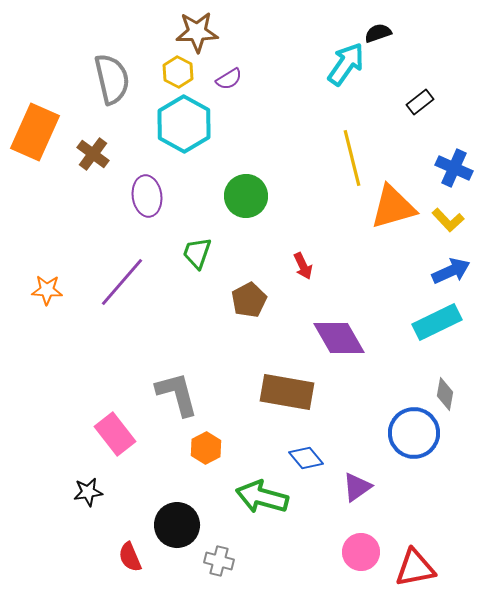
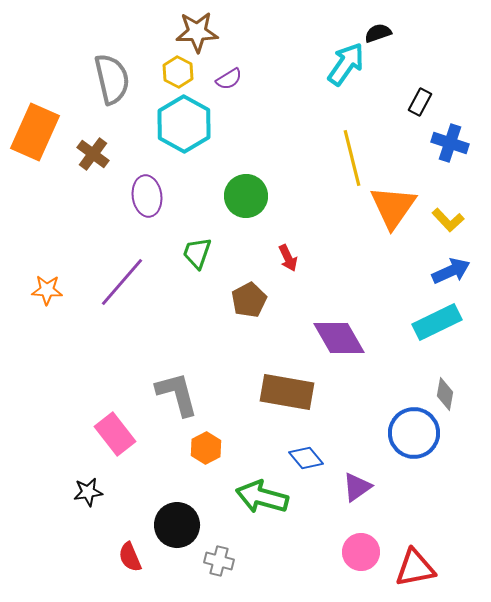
black rectangle: rotated 24 degrees counterclockwise
blue cross: moved 4 px left, 25 px up; rotated 6 degrees counterclockwise
orange triangle: rotated 39 degrees counterclockwise
red arrow: moved 15 px left, 8 px up
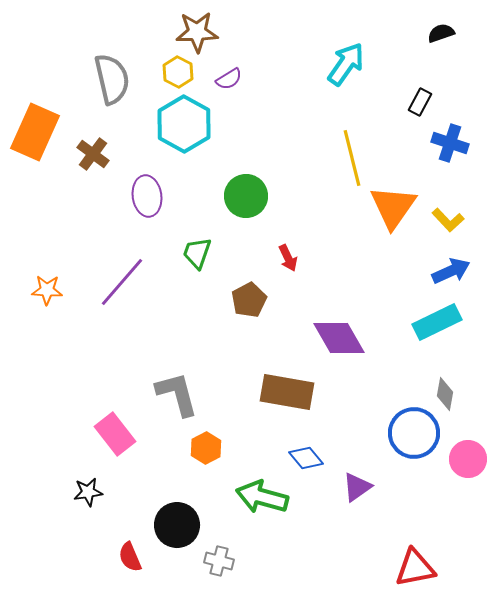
black semicircle: moved 63 px right
pink circle: moved 107 px right, 93 px up
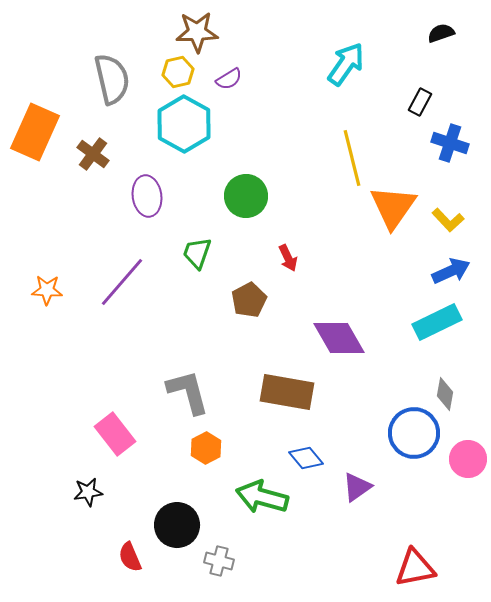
yellow hexagon: rotated 20 degrees clockwise
gray L-shape: moved 11 px right, 2 px up
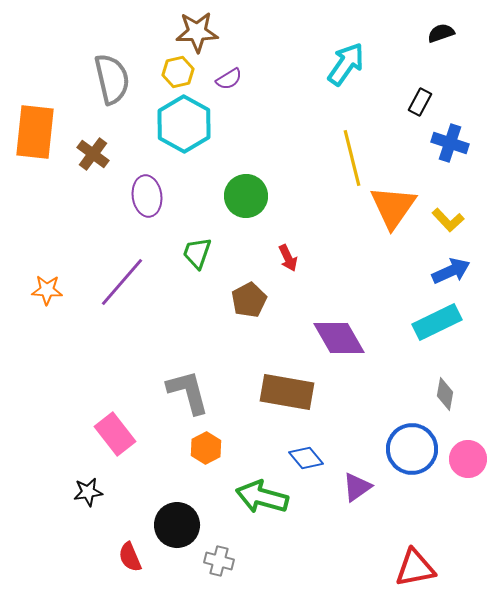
orange rectangle: rotated 18 degrees counterclockwise
blue circle: moved 2 px left, 16 px down
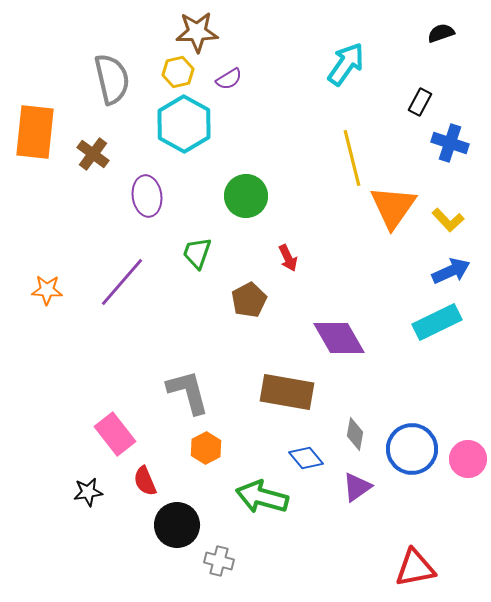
gray diamond: moved 90 px left, 40 px down
red semicircle: moved 15 px right, 76 px up
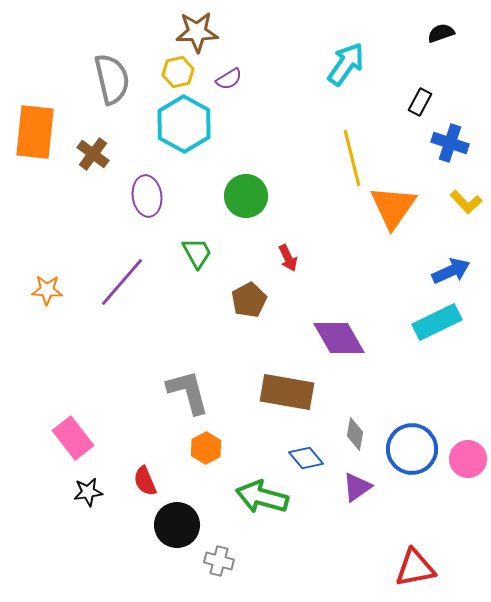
yellow L-shape: moved 18 px right, 18 px up
green trapezoid: rotated 132 degrees clockwise
pink rectangle: moved 42 px left, 4 px down
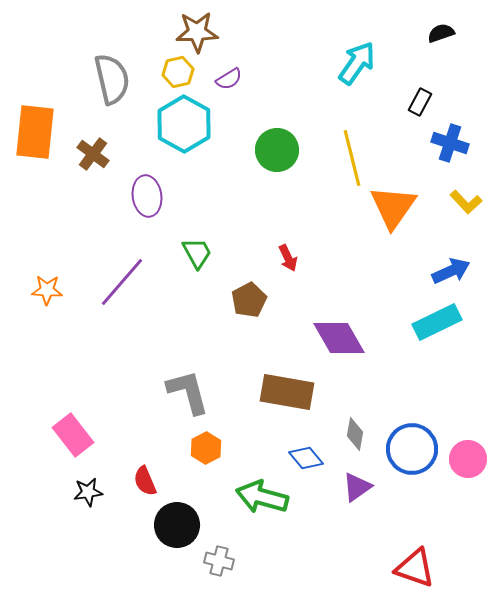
cyan arrow: moved 11 px right, 1 px up
green circle: moved 31 px right, 46 px up
pink rectangle: moved 3 px up
red triangle: rotated 30 degrees clockwise
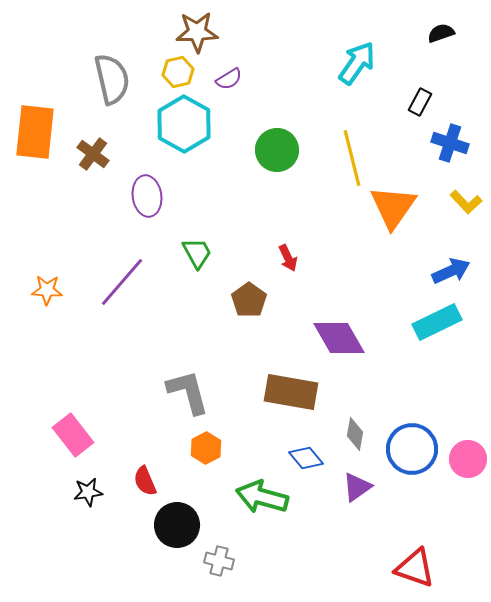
brown pentagon: rotated 8 degrees counterclockwise
brown rectangle: moved 4 px right
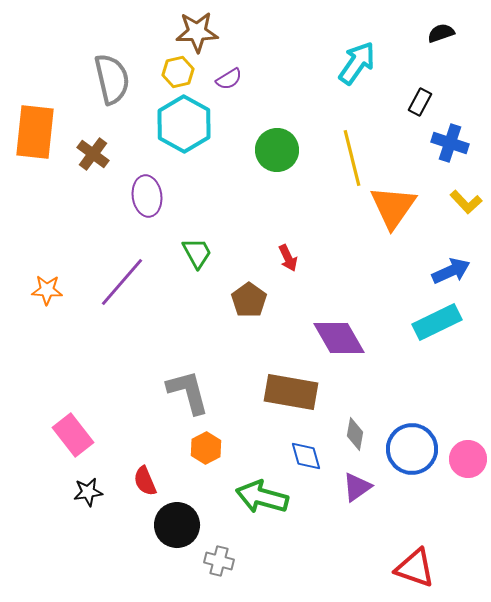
blue diamond: moved 2 px up; rotated 24 degrees clockwise
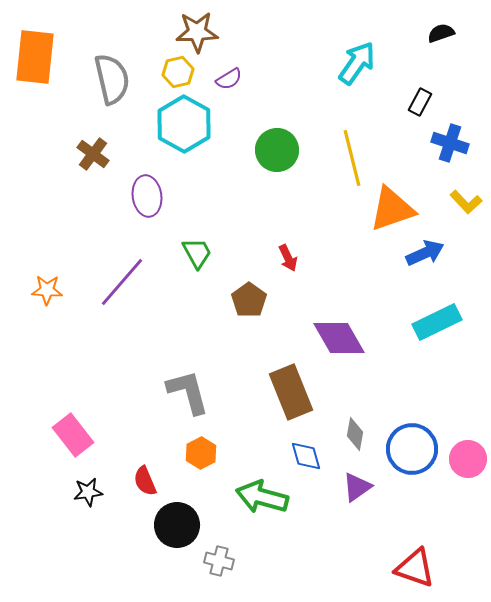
orange rectangle: moved 75 px up
orange triangle: moved 1 px left, 2 px down; rotated 36 degrees clockwise
blue arrow: moved 26 px left, 18 px up
brown rectangle: rotated 58 degrees clockwise
orange hexagon: moved 5 px left, 5 px down
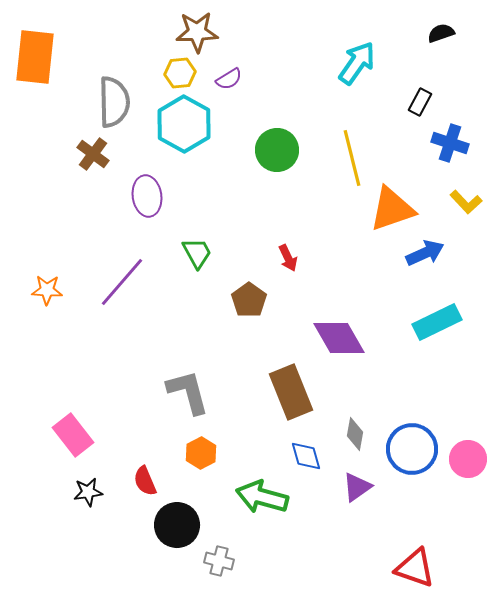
yellow hexagon: moved 2 px right, 1 px down; rotated 8 degrees clockwise
gray semicircle: moved 2 px right, 23 px down; rotated 12 degrees clockwise
